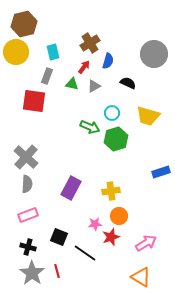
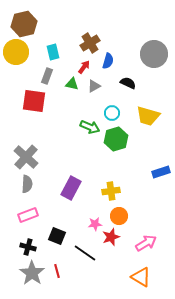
black square: moved 2 px left, 1 px up
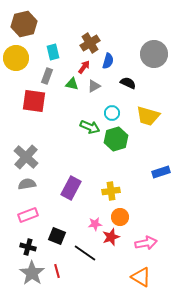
yellow circle: moved 6 px down
gray semicircle: rotated 102 degrees counterclockwise
orange circle: moved 1 px right, 1 px down
pink arrow: rotated 20 degrees clockwise
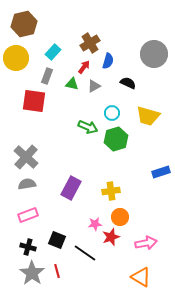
cyan rectangle: rotated 56 degrees clockwise
green arrow: moved 2 px left
black square: moved 4 px down
